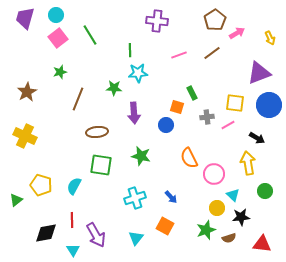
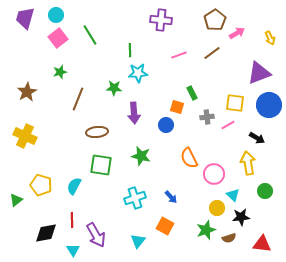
purple cross at (157, 21): moved 4 px right, 1 px up
cyan triangle at (136, 238): moved 2 px right, 3 px down
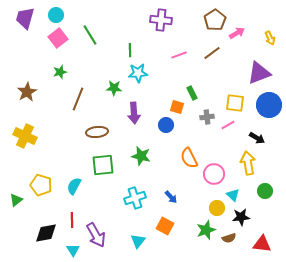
green square at (101, 165): moved 2 px right; rotated 15 degrees counterclockwise
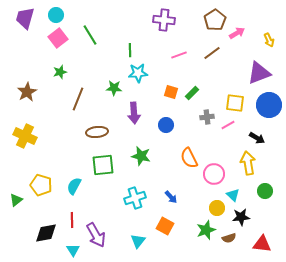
purple cross at (161, 20): moved 3 px right
yellow arrow at (270, 38): moved 1 px left, 2 px down
green rectangle at (192, 93): rotated 72 degrees clockwise
orange square at (177, 107): moved 6 px left, 15 px up
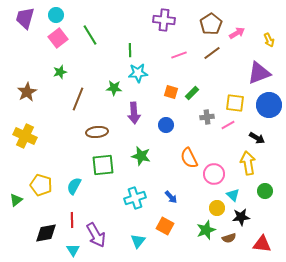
brown pentagon at (215, 20): moved 4 px left, 4 px down
